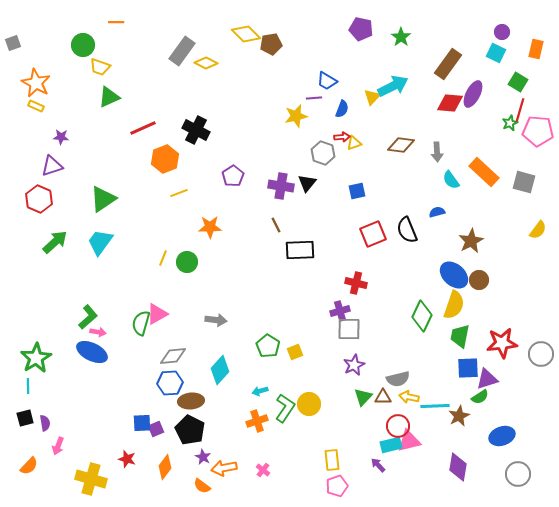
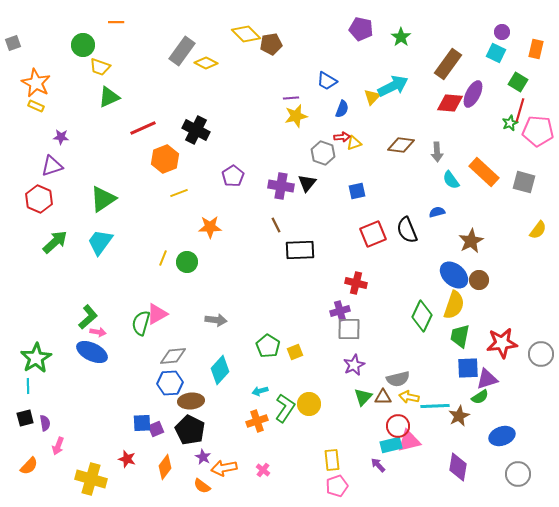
purple line at (314, 98): moved 23 px left
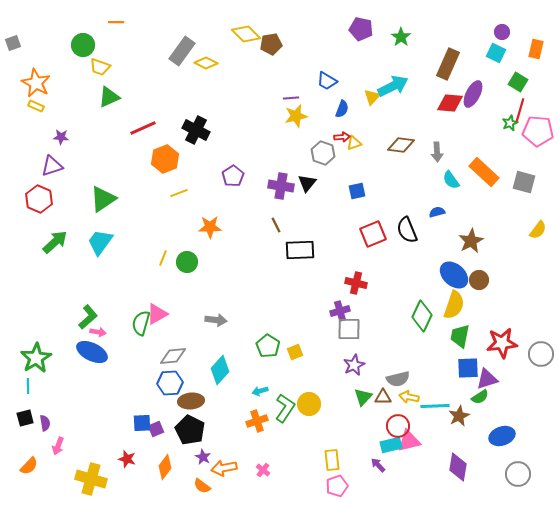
brown rectangle at (448, 64): rotated 12 degrees counterclockwise
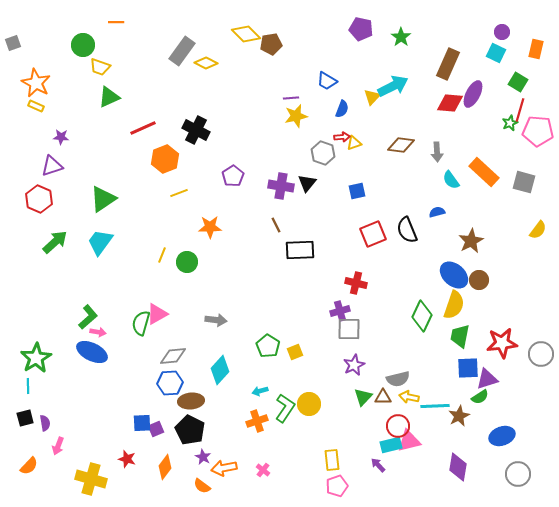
yellow line at (163, 258): moved 1 px left, 3 px up
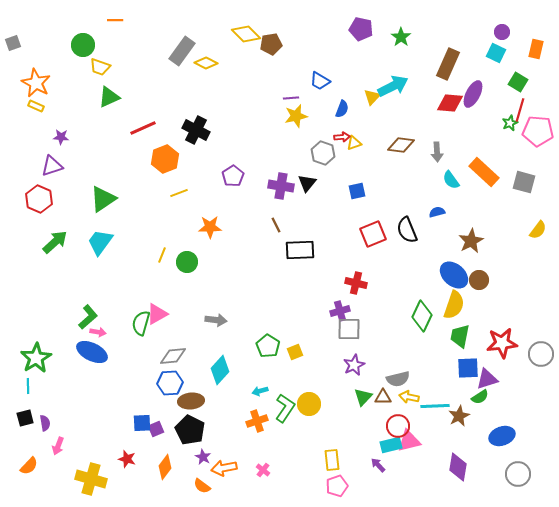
orange line at (116, 22): moved 1 px left, 2 px up
blue trapezoid at (327, 81): moved 7 px left
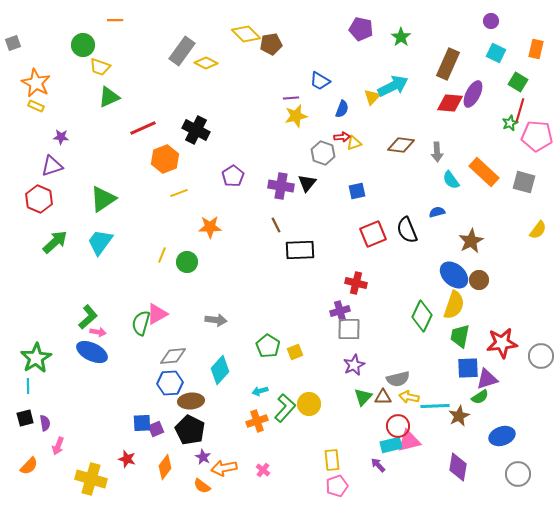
purple circle at (502, 32): moved 11 px left, 11 px up
pink pentagon at (538, 131): moved 1 px left, 5 px down
gray circle at (541, 354): moved 2 px down
green L-shape at (285, 408): rotated 8 degrees clockwise
